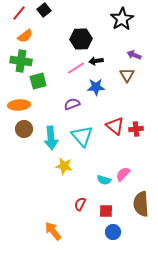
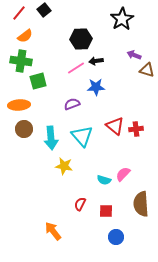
brown triangle: moved 20 px right, 5 px up; rotated 42 degrees counterclockwise
blue circle: moved 3 px right, 5 px down
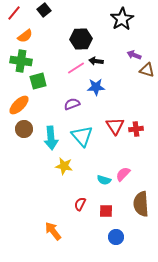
red line: moved 5 px left
black arrow: rotated 16 degrees clockwise
orange ellipse: rotated 40 degrees counterclockwise
red triangle: rotated 18 degrees clockwise
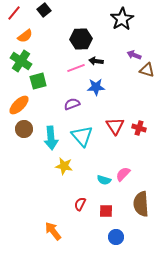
green cross: rotated 25 degrees clockwise
pink line: rotated 12 degrees clockwise
red cross: moved 3 px right, 1 px up; rotated 24 degrees clockwise
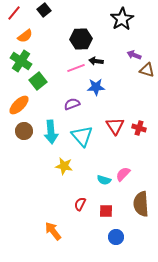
green square: rotated 24 degrees counterclockwise
brown circle: moved 2 px down
cyan arrow: moved 6 px up
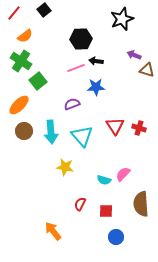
black star: rotated 10 degrees clockwise
yellow star: moved 1 px right, 1 px down
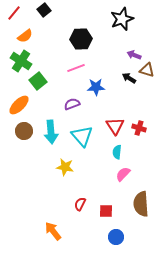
black arrow: moved 33 px right, 17 px down; rotated 24 degrees clockwise
cyan semicircle: moved 13 px right, 28 px up; rotated 80 degrees clockwise
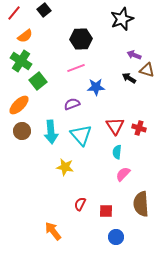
brown circle: moved 2 px left
cyan triangle: moved 1 px left, 1 px up
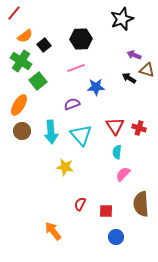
black square: moved 35 px down
orange ellipse: rotated 15 degrees counterclockwise
